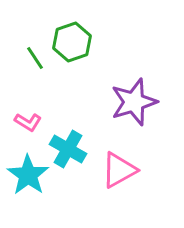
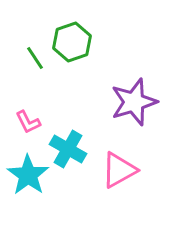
pink L-shape: rotated 32 degrees clockwise
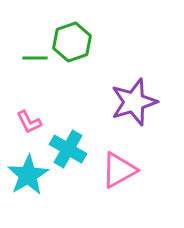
green line: rotated 55 degrees counterclockwise
pink L-shape: moved 1 px right
cyan star: rotated 6 degrees clockwise
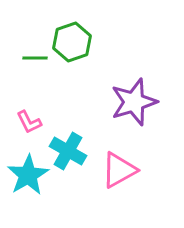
cyan cross: moved 2 px down
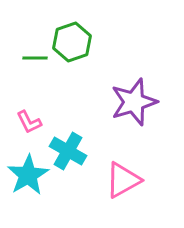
pink triangle: moved 4 px right, 10 px down
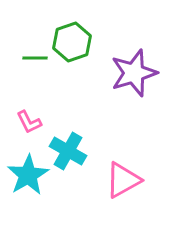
purple star: moved 29 px up
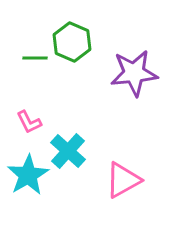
green hexagon: rotated 18 degrees counterclockwise
purple star: rotated 12 degrees clockwise
cyan cross: rotated 12 degrees clockwise
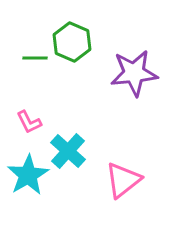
pink triangle: rotated 9 degrees counterclockwise
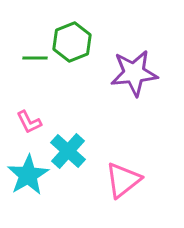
green hexagon: rotated 15 degrees clockwise
